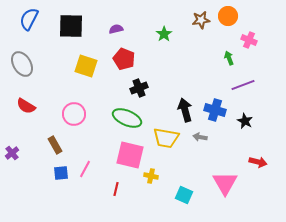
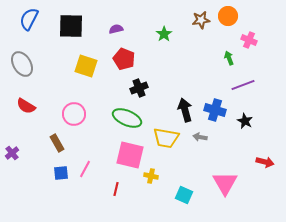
brown rectangle: moved 2 px right, 2 px up
red arrow: moved 7 px right
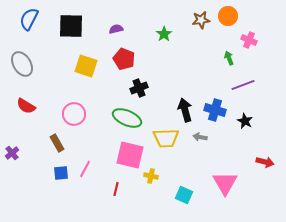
yellow trapezoid: rotated 12 degrees counterclockwise
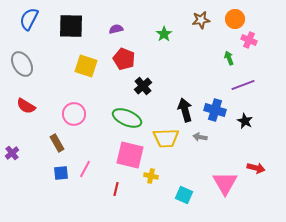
orange circle: moved 7 px right, 3 px down
black cross: moved 4 px right, 2 px up; rotated 18 degrees counterclockwise
red arrow: moved 9 px left, 6 px down
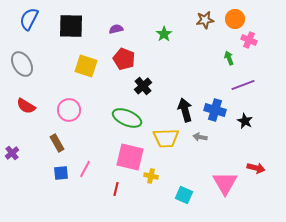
brown star: moved 4 px right
pink circle: moved 5 px left, 4 px up
pink square: moved 2 px down
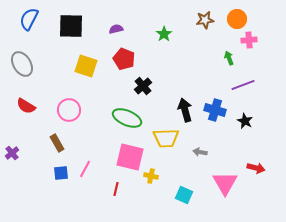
orange circle: moved 2 px right
pink cross: rotated 28 degrees counterclockwise
gray arrow: moved 15 px down
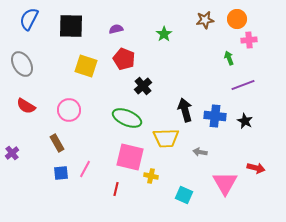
blue cross: moved 6 px down; rotated 10 degrees counterclockwise
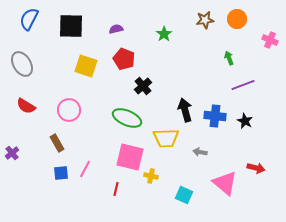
pink cross: moved 21 px right; rotated 28 degrees clockwise
pink triangle: rotated 20 degrees counterclockwise
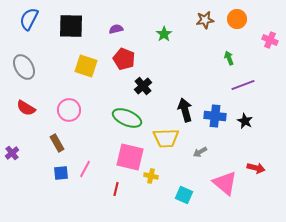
gray ellipse: moved 2 px right, 3 px down
red semicircle: moved 2 px down
gray arrow: rotated 40 degrees counterclockwise
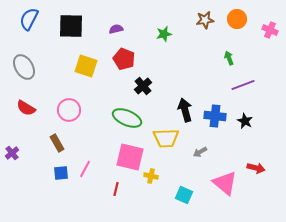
green star: rotated 21 degrees clockwise
pink cross: moved 10 px up
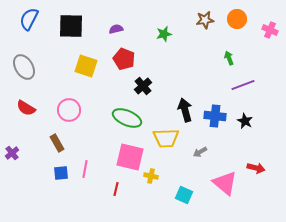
pink line: rotated 18 degrees counterclockwise
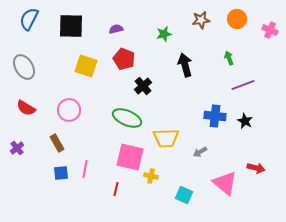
brown star: moved 4 px left
black arrow: moved 45 px up
purple cross: moved 5 px right, 5 px up
